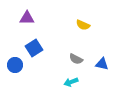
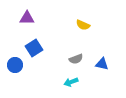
gray semicircle: rotated 48 degrees counterclockwise
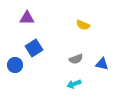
cyan arrow: moved 3 px right, 2 px down
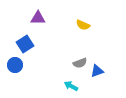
purple triangle: moved 11 px right
blue square: moved 9 px left, 4 px up
gray semicircle: moved 4 px right, 4 px down
blue triangle: moved 5 px left, 7 px down; rotated 32 degrees counterclockwise
cyan arrow: moved 3 px left, 2 px down; rotated 48 degrees clockwise
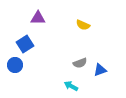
blue triangle: moved 3 px right, 1 px up
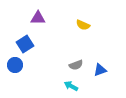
gray semicircle: moved 4 px left, 2 px down
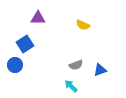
cyan arrow: rotated 16 degrees clockwise
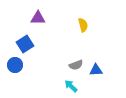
yellow semicircle: rotated 128 degrees counterclockwise
blue triangle: moved 4 px left; rotated 16 degrees clockwise
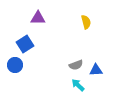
yellow semicircle: moved 3 px right, 3 px up
cyan arrow: moved 7 px right, 1 px up
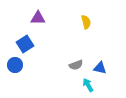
blue triangle: moved 4 px right, 2 px up; rotated 16 degrees clockwise
cyan arrow: moved 10 px right; rotated 16 degrees clockwise
